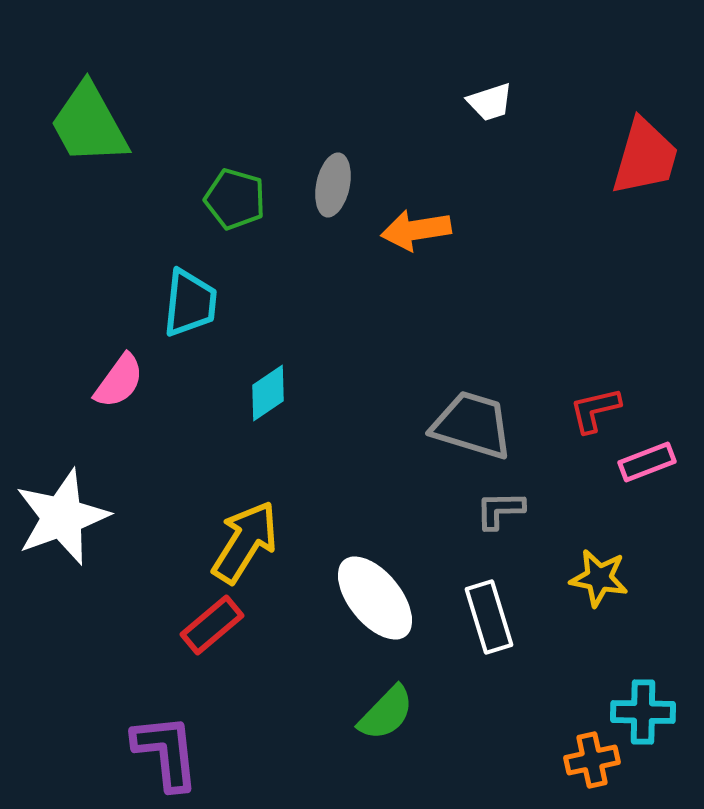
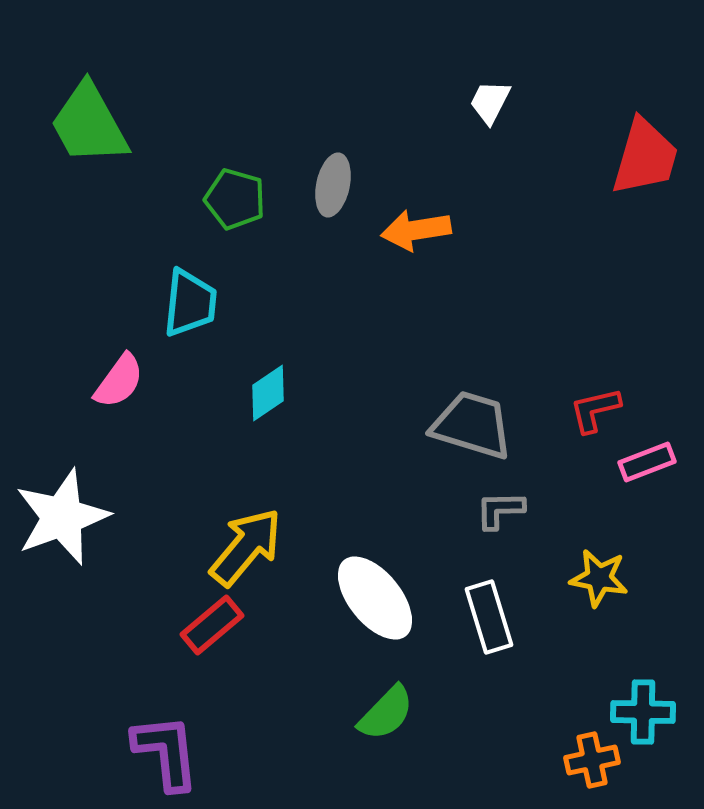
white trapezoid: rotated 135 degrees clockwise
yellow arrow: moved 1 px right, 5 px down; rotated 8 degrees clockwise
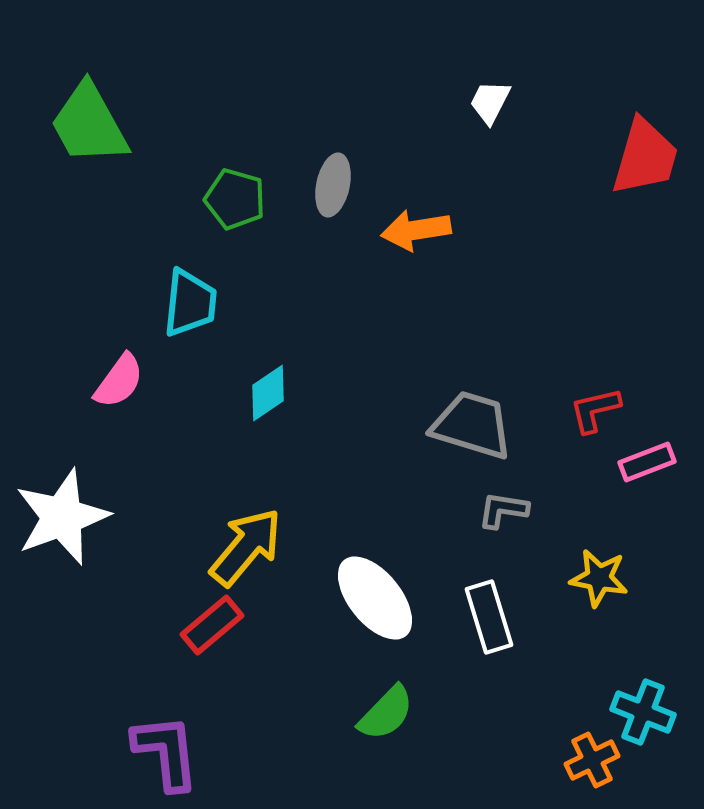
gray L-shape: moved 3 px right; rotated 10 degrees clockwise
cyan cross: rotated 20 degrees clockwise
orange cross: rotated 14 degrees counterclockwise
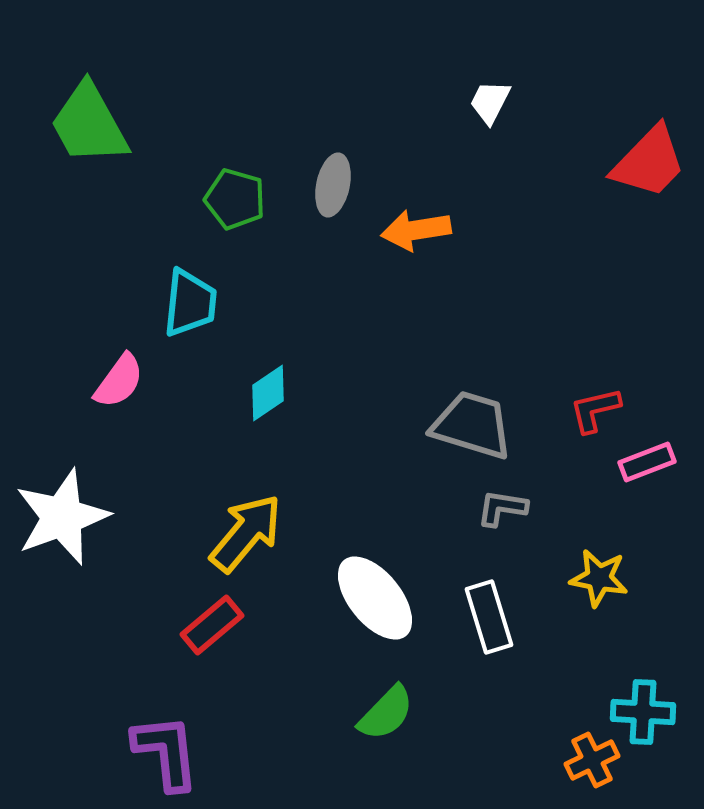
red trapezoid: moved 4 px right, 5 px down; rotated 28 degrees clockwise
gray L-shape: moved 1 px left, 2 px up
yellow arrow: moved 14 px up
cyan cross: rotated 18 degrees counterclockwise
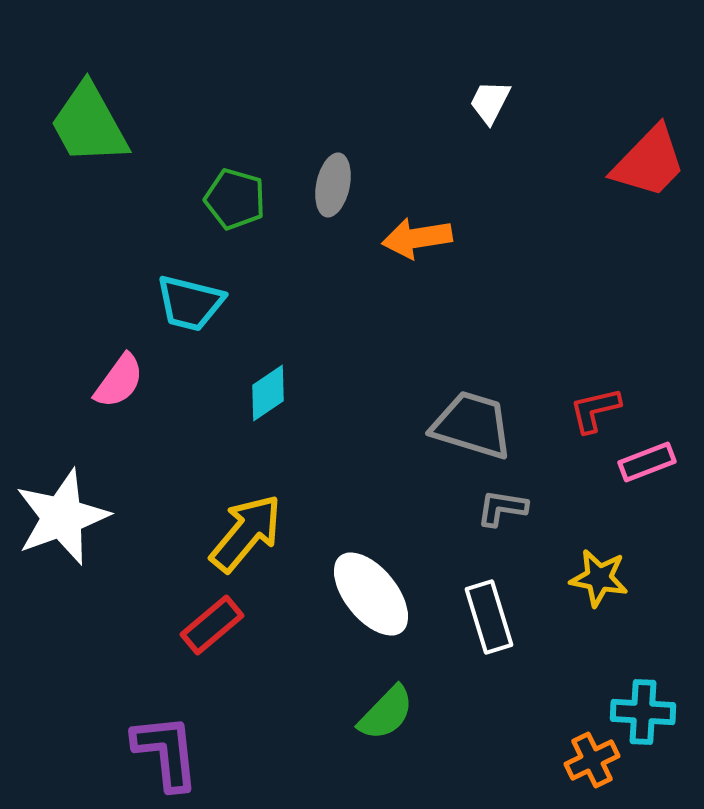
orange arrow: moved 1 px right, 8 px down
cyan trapezoid: rotated 98 degrees clockwise
white ellipse: moved 4 px left, 4 px up
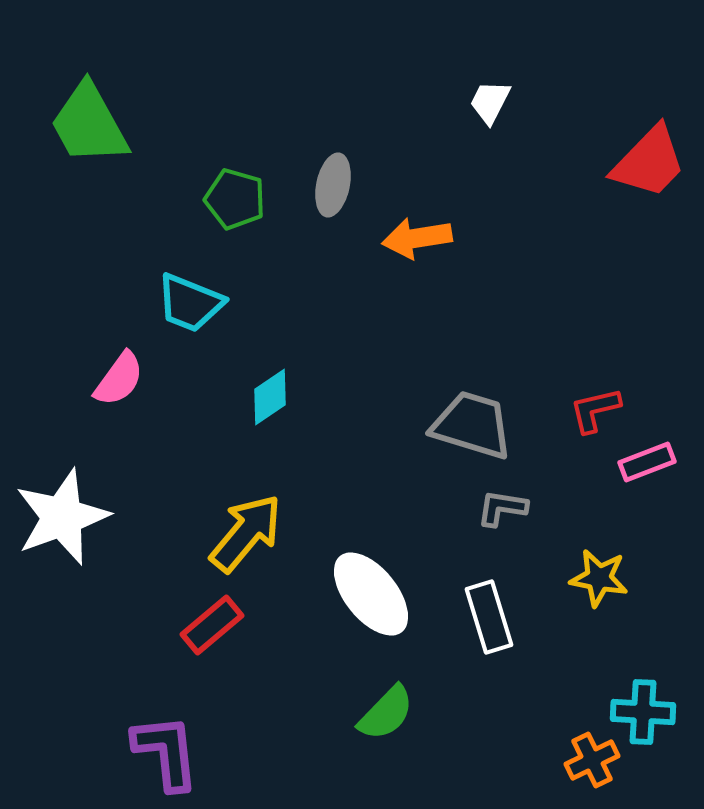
cyan trapezoid: rotated 8 degrees clockwise
pink semicircle: moved 2 px up
cyan diamond: moved 2 px right, 4 px down
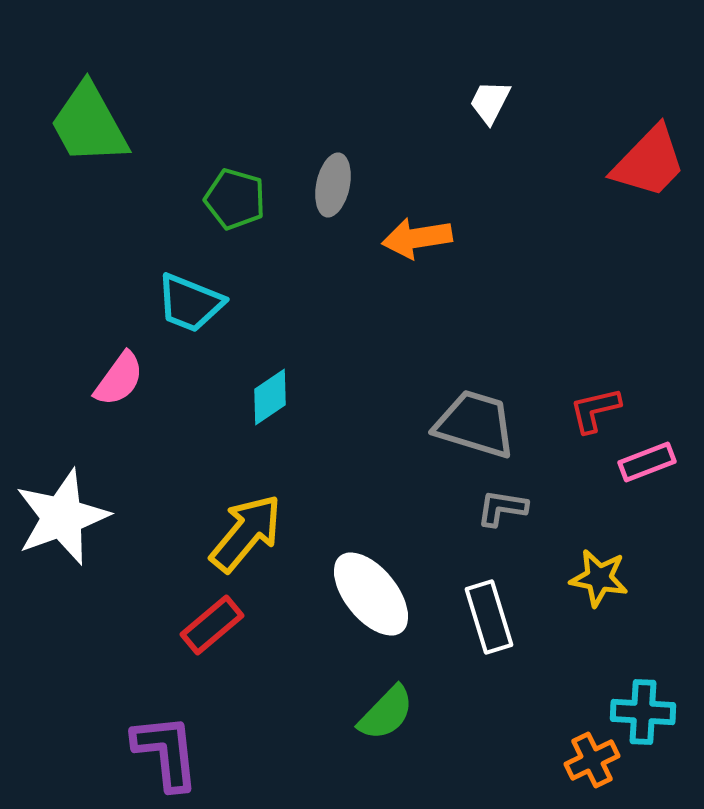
gray trapezoid: moved 3 px right, 1 px up
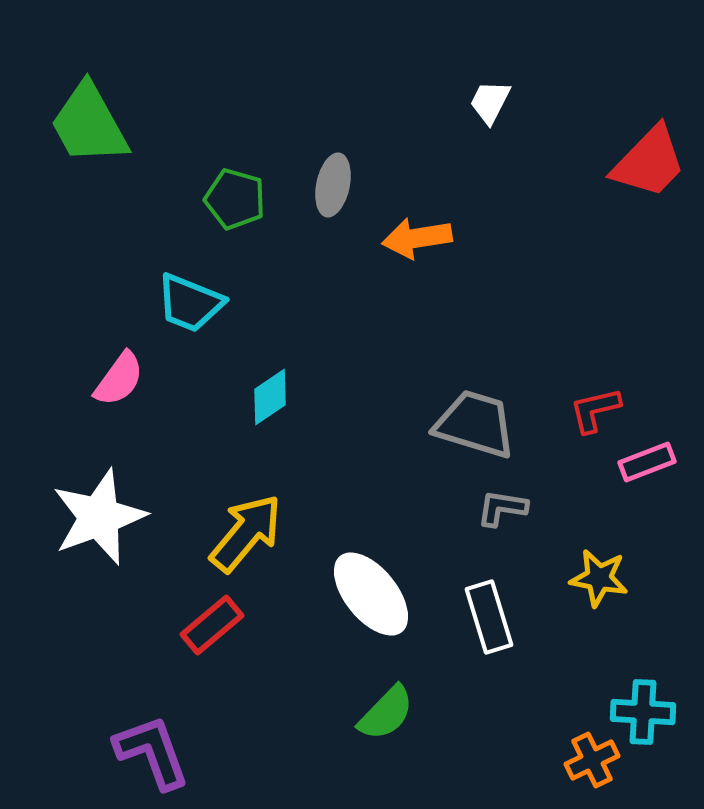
white star: moved 37 px right
purple L-shape: moved 14 px left; rotated 14 degrees counterclockwise
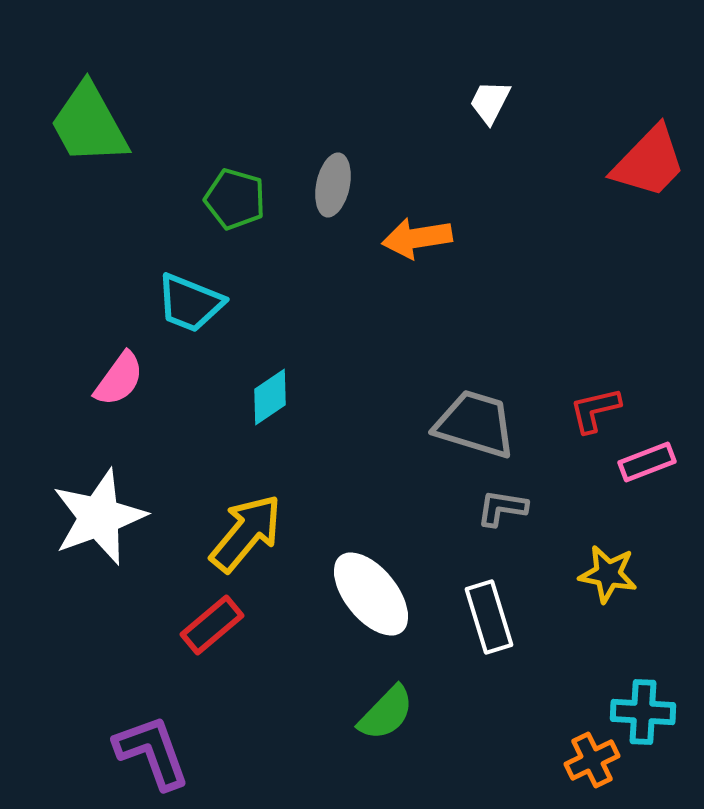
yellow star: moved 9 px right, 4 px up
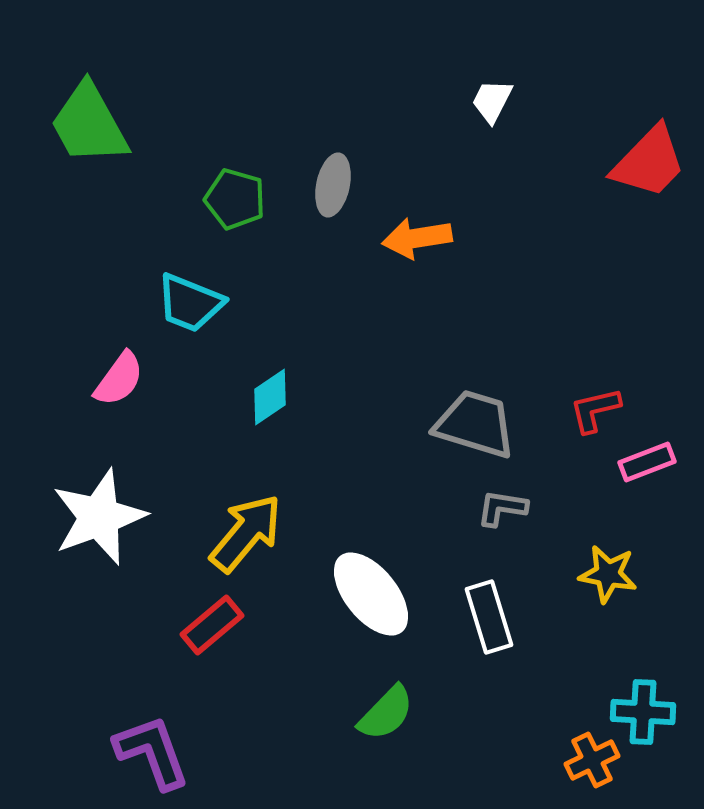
white trapezoid: moved 2 px right, 1 px up
